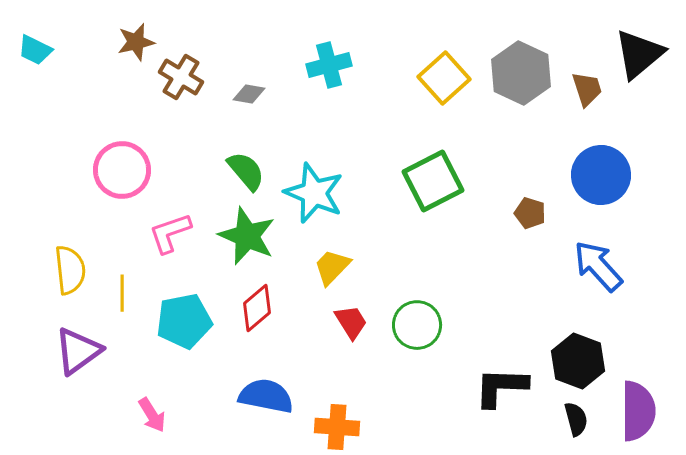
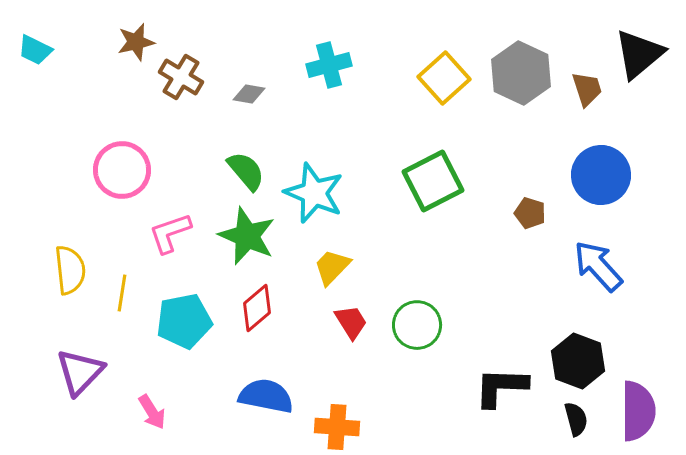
yellow line: rotated 9 degrees clockwise
purple triangle: moved 2 px right, 21 px down; rotated 10 degrees counterclockwise
pink arrow: moved 3 px up
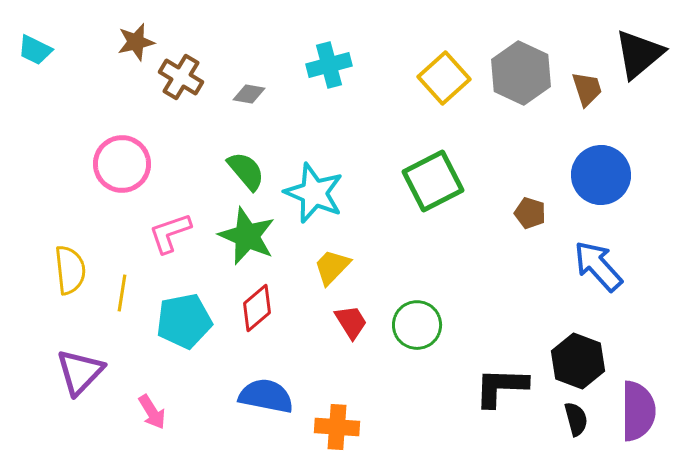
pink circle: moved 6 px up
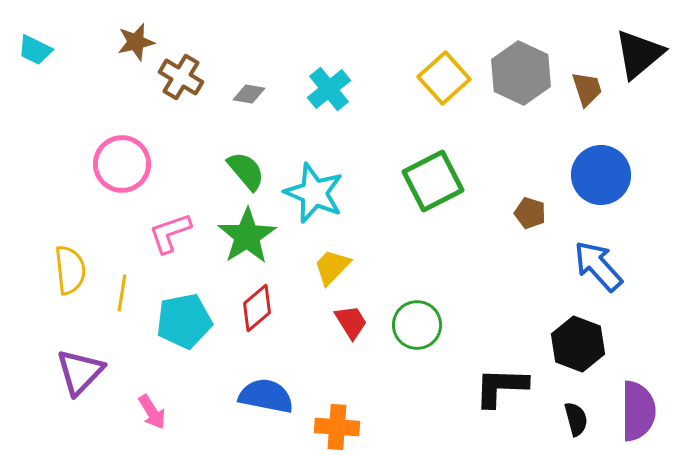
cyan cross: moved 24 px down; rotated 24 degrees counterclockwise
green star: rotated 16 degrees clockwise
black hexagon: moved 17 px up
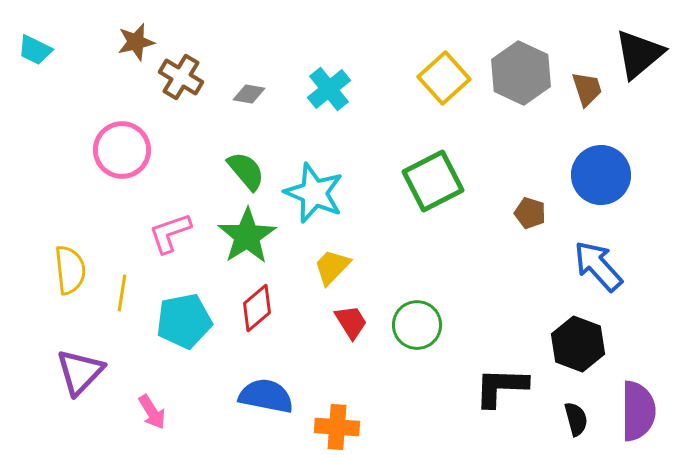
pink circle: moved 14 px up
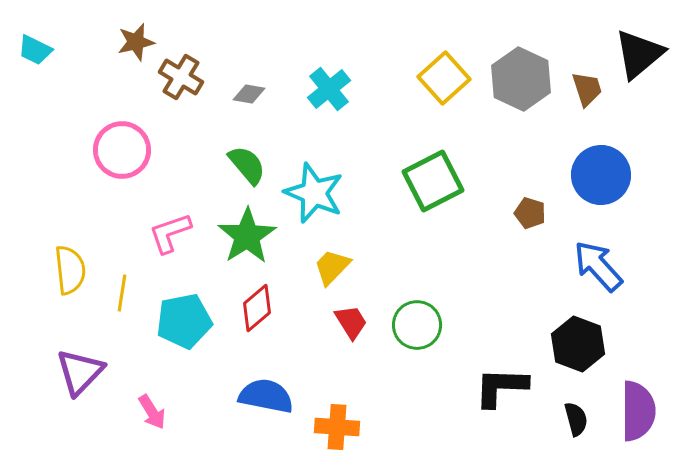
gray hexagon: moved 6 px down
green semicircle: moved 1 px right, 6 px up
